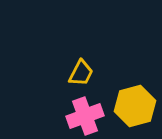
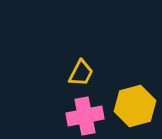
pink cross: rotated 9 degrees clockwise
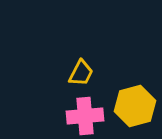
pink cross: rotated 6 degrees clockwise
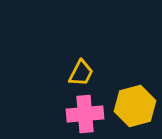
pink cross: moved 2 px up
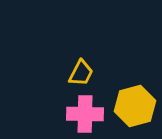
pink cross: rotated 6 degrees clockwise
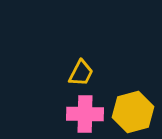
yellow hexagon: moved 2 px left, 6 px down
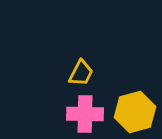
yellow hexagon: moved 2 px right
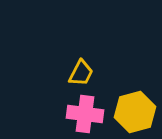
pink cross: rotated 6 degrees clockwise
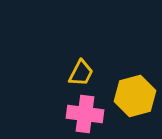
yellow hexagon: moved 16 px up
